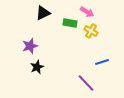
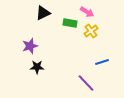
yellow cross: rotated 24 degrees clockwise
black star: rotated 24 degrees clockwise
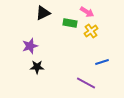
purple line: rotated 18 degrees counterclockwise
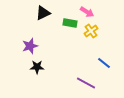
blue line: moved 2 px right, 1 px down; rotated 56 degrees clockwise
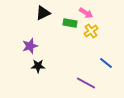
pink arrow: moved 1 px left, 1 px down
blue line: moved 2 px right
black star: moved 1 px right, 1 px up
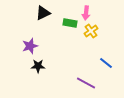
pink arrow: rotated 64 degrees clockwise
